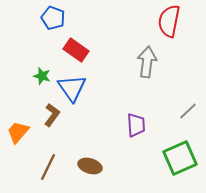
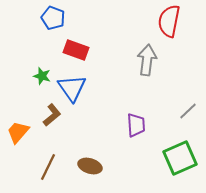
red rectangle: rotated 15 degrees counterclockwise
gray arrow: moved 2 px up
brown L-shape: rotated 15 degrees clockwise
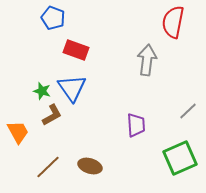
red semicircle: moved 4 px right, 1 px down
green star: moved 15 px down
brown L-shape: rotated 10 degrees clockwise
orange trapezoid: rotated 110 degrees clockwise
brown line: rotated 20 degrees clockwise
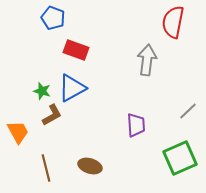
blue triangle: rotated 36 degrees clockwise
brown line: moved 2 px left, 1 px down; rotated 60 degrees counterclockwise
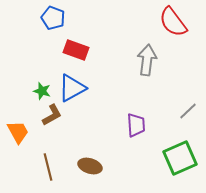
red semicircle: rotated 48 degrees counterclockwise
brown line: moved 2 px right, 1 px up
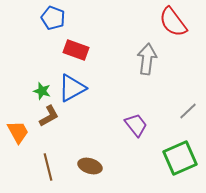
gray arrow: moved 1 px up
brown L-shape: moved 3 px left, 1 px down
purple trapezoid: rotated 35 degrees counterclockwise
